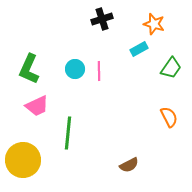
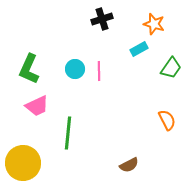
orange semicircle: moved 2 px left, 3 px down
yellow circle: moved 3 px down
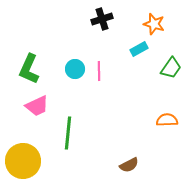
orange semicircle: rotated 65 degrees counterclockwise
yellow circle: moved 2 px up
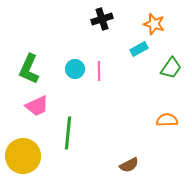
yellow circle: moved 5 px up
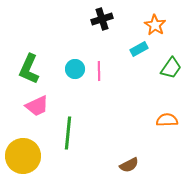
orange star: moved 1 px right, 1 px down; rotated 15 degrees clockwise
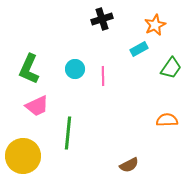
orange star: rotated 15 degrees clockwise
pink line: moved 4 px right, 5 px down
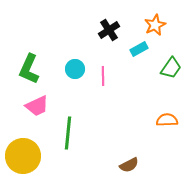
black cross: moved 7 px right, 11 px down; rotated 15 degrees counterclockwise
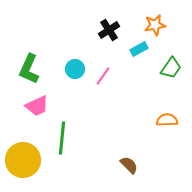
orange star: rotated 15 degrees clockwise
pink line: rotated 36 degrees clockwise
green line: moved 6 px left, 5 px down
yellow circle: moved 4 px down
brown semicircle: rotated 108 degrees counterclockwise
